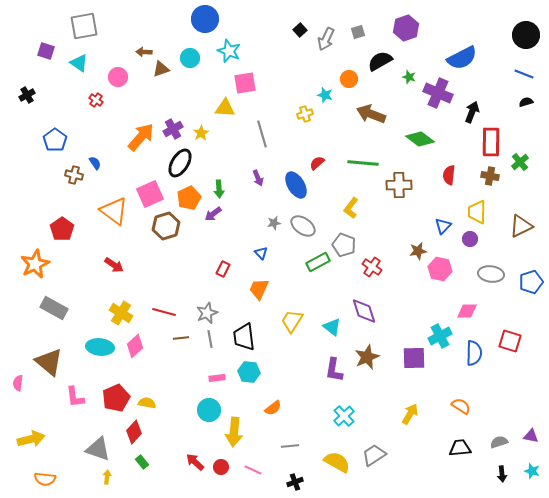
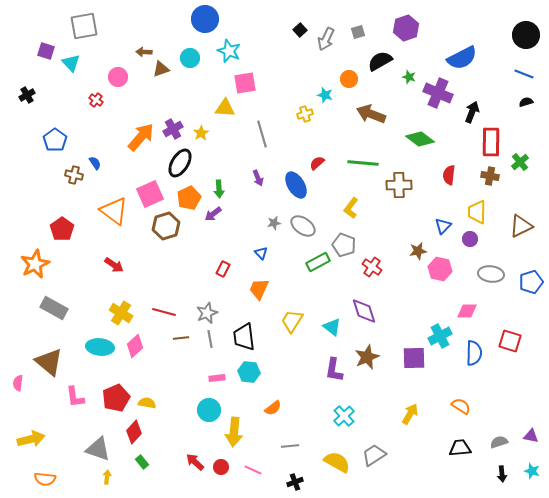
cyan triangle at (79, 63): moved 8 px left; rotated 12 degrees clockwise
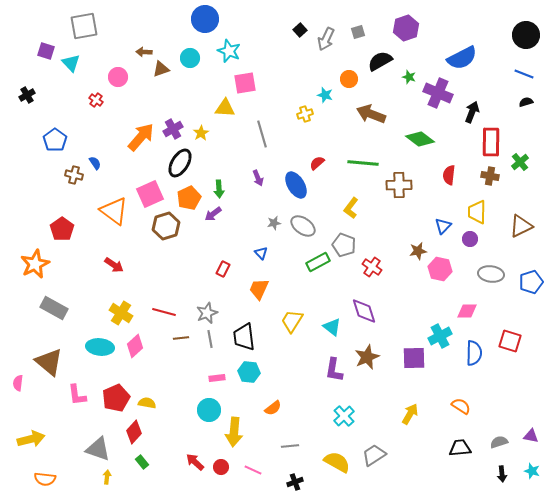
pink L-shape at (75, 397): moved 2 px right, 2 px up
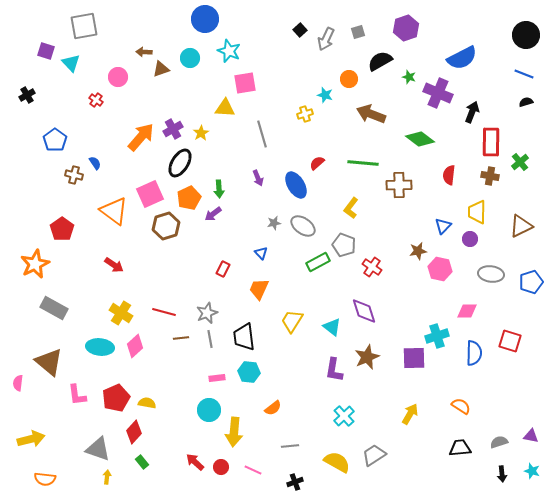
cyan cross at (440, 336): moved 3 px left; rotated 10 degrees clockwise
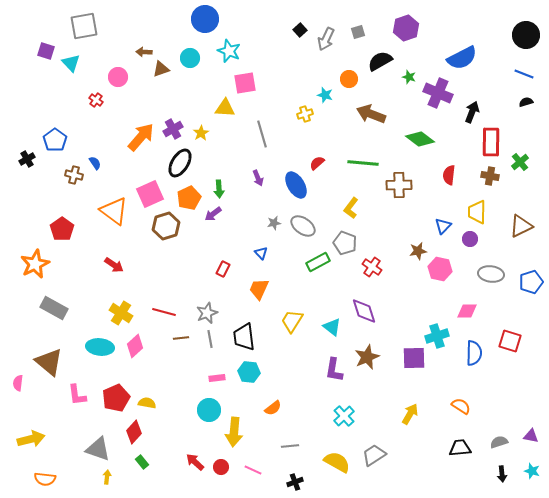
black cross at (27, 95): moved 64 px down
gray pentagon at (344, 245): moved 1 px right, 2 px up
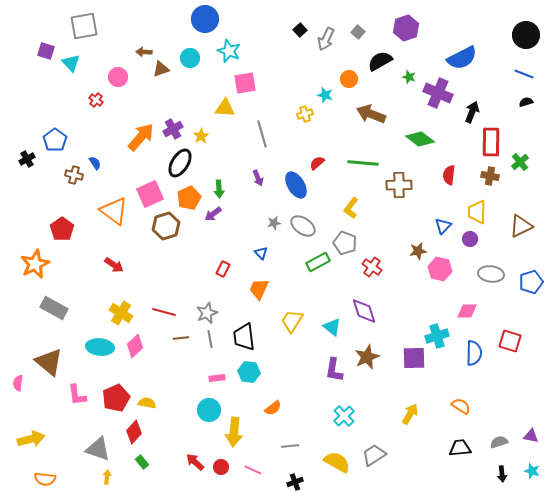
gray square at (358, 32): rotated 32 degrees counterclockwise
yellow star at (201, 133): moved 3 px down
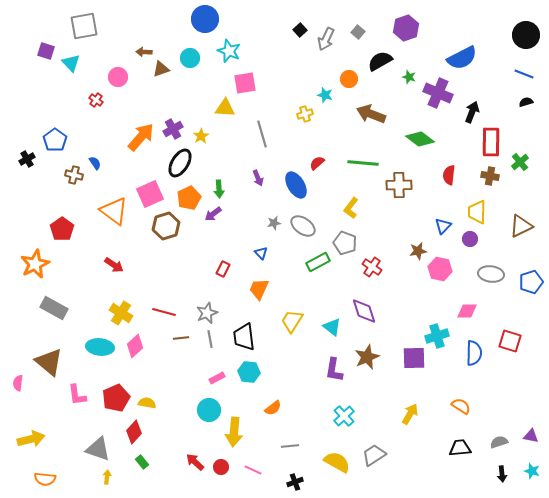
pink rectangle at (217, 378): rotated 21 degrees counterclockwise
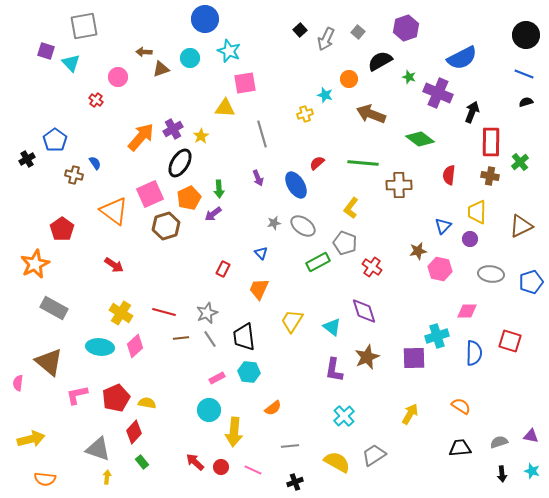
gray line at (210, 339): rotated 24 degrees counterclockwise
pink L-shape at (77, 395): rotated 85 degrees clockwise
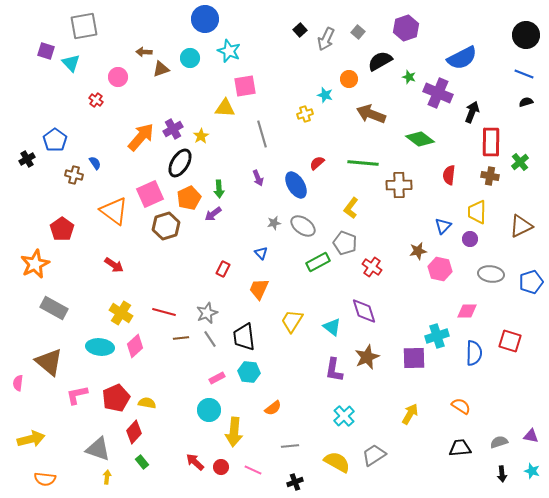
pink square at (245, 83): moved 3 px down
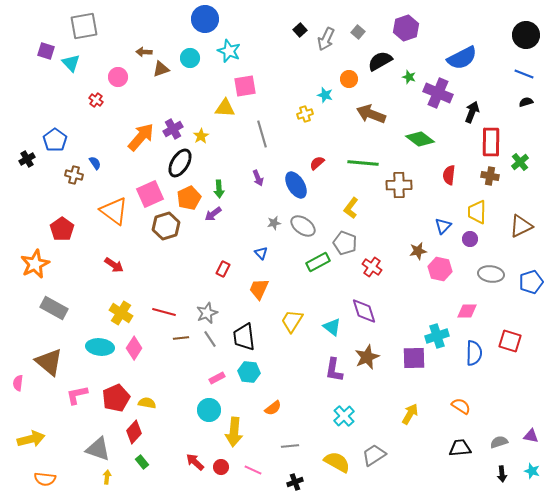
pink diamond at (135, 346): moved 1 px left, 2 px down; rotated 15 degrees counterclockwise
